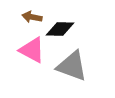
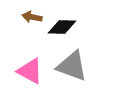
black diamond: moved 2 px right, 2 px up
pink triangle: moved 2 px left, 21 px down
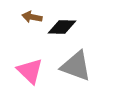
gray triangle: moved 4 px right
pink triangle: rotated 16 degrees clockwise
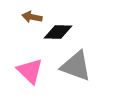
black diamond: moved 4 px left, 5 px down
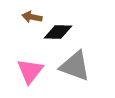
gray triangle: moved 1 px left
pink triangle: rotated 24 degrees clockwise
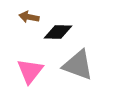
brown arrow: moved 3 px left
gray triangle: moved 3 px right, 1 px up
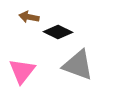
black diamond: rotated 24 degrees clockwise
pink triangle: moved 8 px left
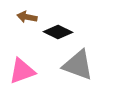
brown arrow: moved 2 px left
pink triangle: rotated 32 degrees clockwise
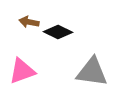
brown arrow: moved 2 px right, 5 px down
gray triangle: moved 14 px right, 7 px down; rotated 12 degrees counterclockwise
